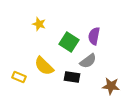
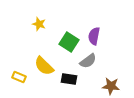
black rectangle: moved 3 px left, 2 px down
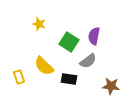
yellow rectangle: rotated 48 degrees clockwise
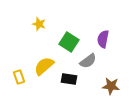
purple semicircle: moved 9 px right, 3 px down
yellow semicircle: rotated 95 degrees clockwise
